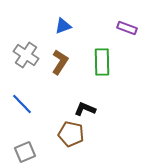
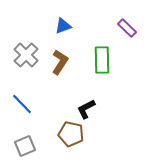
purple rectangle: rotated 24 degrees clockwise
gray cross: rotated 10 degrees clockwise
green rectangle: moved 2 px up
black L-shape: moved 1 px right; rotated 50 degrees counterclockwise
gray square: moved 6 px up
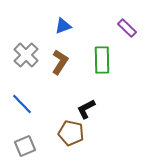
brown pentagon: moved 1 px up
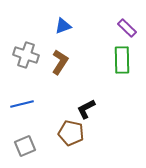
gray cross: rotated 25 degrees counterclockwise
green rectangle: moved 20 px right
blue line: rotated 60 degrees counterclockwise
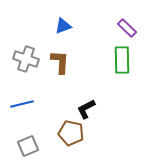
gray cross: moved 4 px down
brown L-shape: rotated 30 degrees counterclockwise
gray square: moved 3 px right
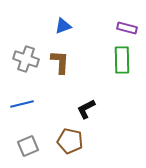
purple rectangle: rotated 30 degrees counterclockwise
brown pentagon: moved 1 px left, 8 px down
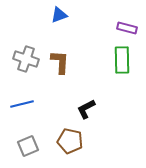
blue triangle: moved 4 px left, 11 px up
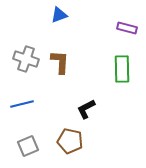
green rectangle: moved 9 px down
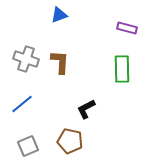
blue line: rotated 25 degrees counterclockwise
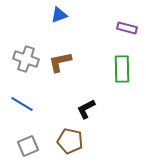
brown L-shape: rotated 105 degrees counterclockwise
blue line: rotated 70 degrees clockwise
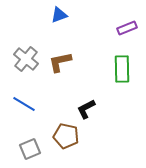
purple rectangle: rotated 36 degrees counterclockwise
gray cross: rotated 20 degrees clockwise
blue line: moved 2 px right
brown pentagon: moved 4 px left, 5 px up
gray square: moved 2 px right, 3 px down
